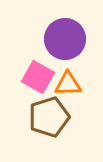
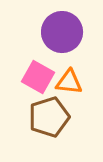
purple circle: moved 3 px left, 7 px up
orange triangle: moved 1 px right, 2 px up; rotated 8 degrees clockwise
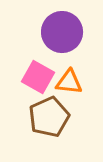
brown pentagon: rotated 6 degrees counterclockwise
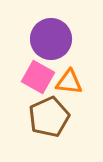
purple circle: moved 11 px left, 7 px down
